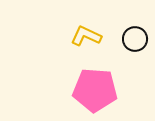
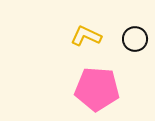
pink pentagon: moved 2 px right, 1 px up
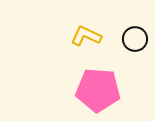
pink pentagon: moved 1 px right, 1 px down
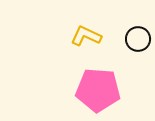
black circle: moved 3 px right
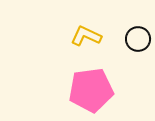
pink pentagon: moved 7 px left; rotated 12 degrees counterclockwise
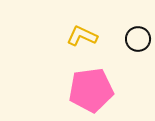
yellow L-shape: moved 4 px left
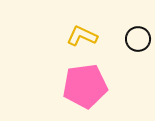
pink pentagon: moved 6 px left, 4 px up
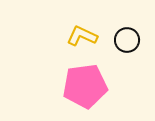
black circle: moved 11 px left, 1 px down
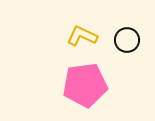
pink pentagon: moved 1 px up
